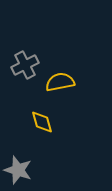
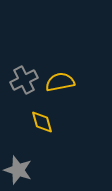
gray cross: moved 1 px left, 15 px down
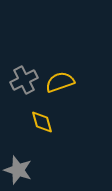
yellow semicircle: rotated 8 degrees counterclockwise
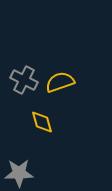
gray cross: rotated 36 degrees counterclockwise
gray star: moved 1 px right, 3 px down; rotated 20 degrees counterclockwise
